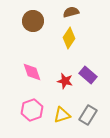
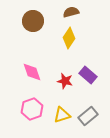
pink hexagon: moved 1 px up
gray rectangle: moved 1 px down; rotated 18 degrees clockwise
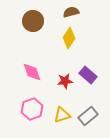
red star: rotated 21 degrees counterclockwise
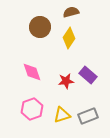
brown circle: moved 7 px right, 6 px down
red star: moved 1 px right
gray rectangle: rotated 18 degrees clockwise
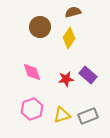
brown semicircle: moved 2 px right
red star: moved 2 px up
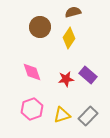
gray rectangle: rotated 24 degrees counterclockwise
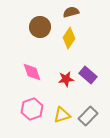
brown semicircle: moved 2 px left
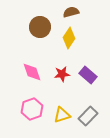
red star: moved 4 px left, 5 px up
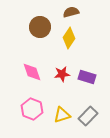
purple rectangle: moved 1 px left, 2 px down; rotated 24 degrees counterclockwise
pink hexagon: rotated 20 degrees counterclockwise
